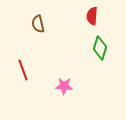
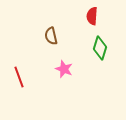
brown semicircle: moved 13 px right, 12 px down
red line: moved 4 px left, 7 px down
pink star: moved 17 px up; rotated 18 degrees clockwise
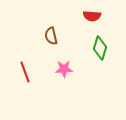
red semicircle: rotated 90 degrees counterclockwise
pink star: rotated 24 degrees counterclockwise
red line: moved 6 px right, 5 px up
